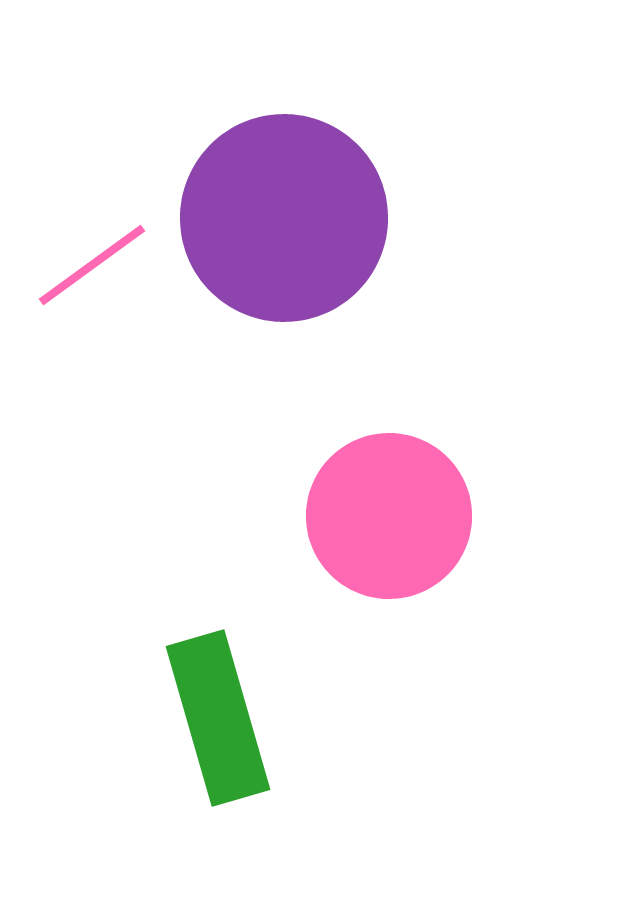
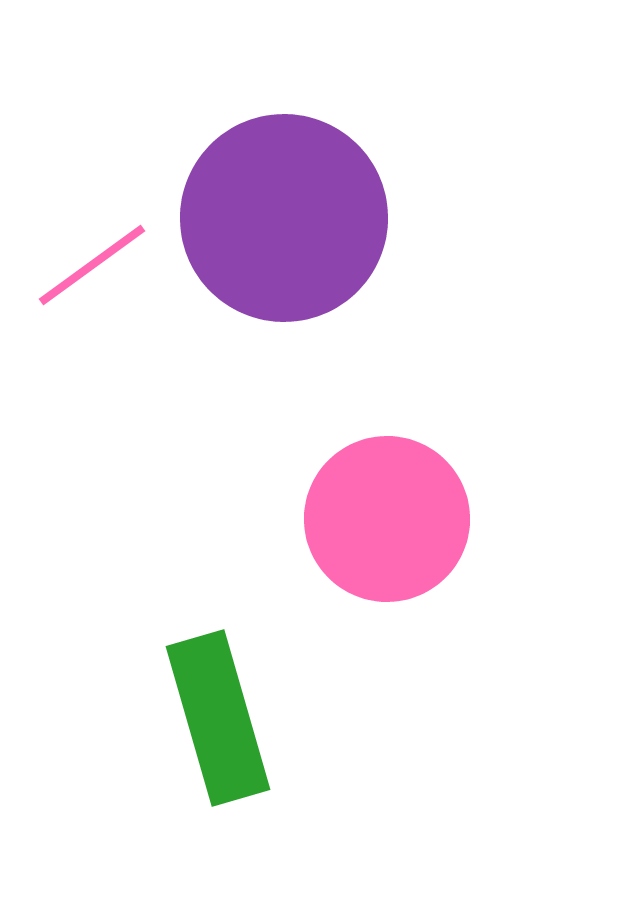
pink circle: moved 2 px left, 3 px down
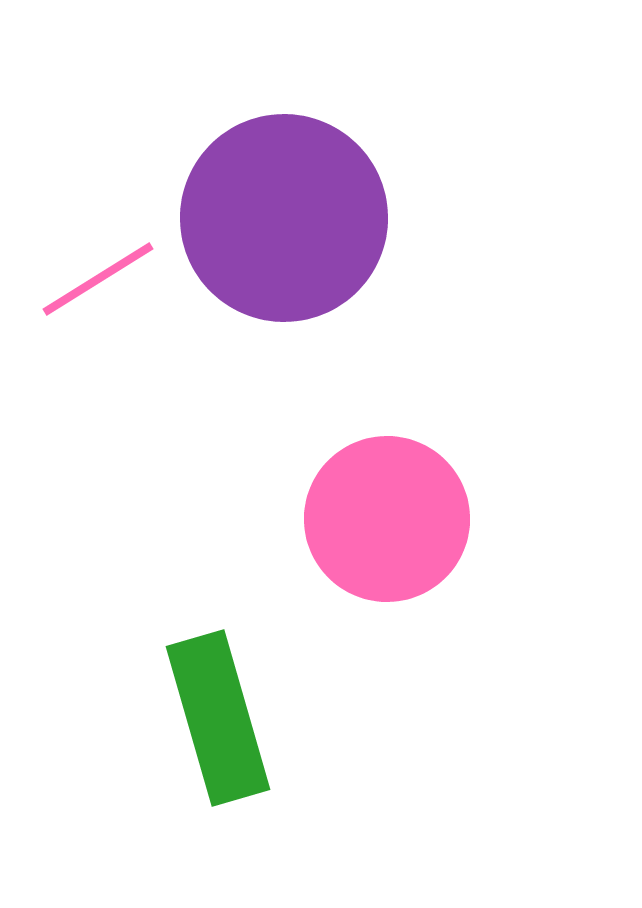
pink line: moved 6 px right, 14 px down; rotated 4 degrees clockwise
